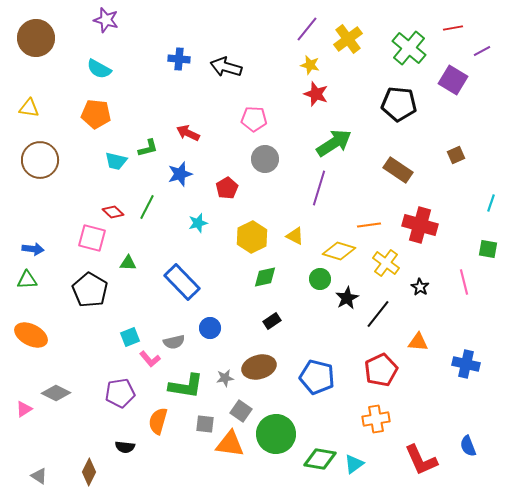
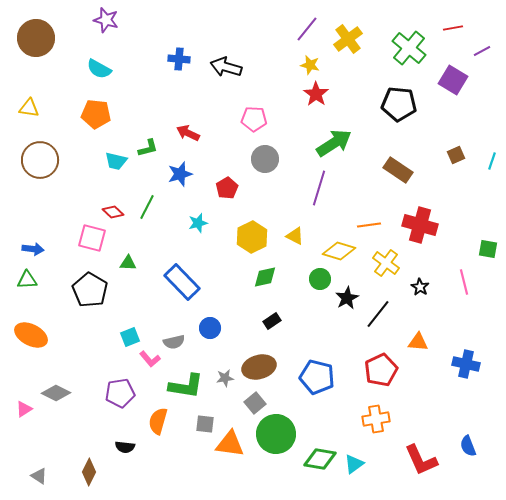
red star at (316, 94): rotated 15 degrees clockwise
cyan line at (491, 203): moved 1 px right, 42 px up
gray square at (241, 411): moved 14 px right, 8 px up; rotated 15 degrees clockwise
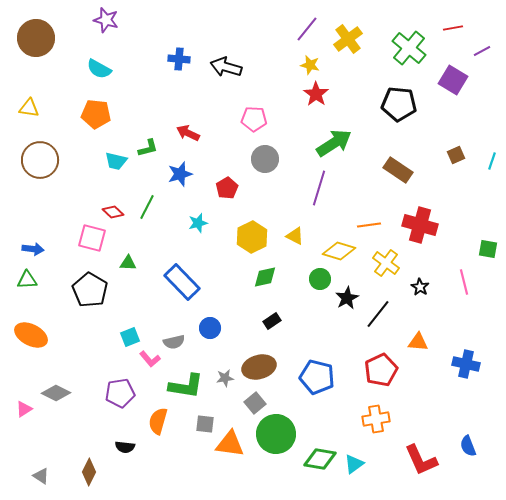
gray triangle at (39, 476): moved 2 px right
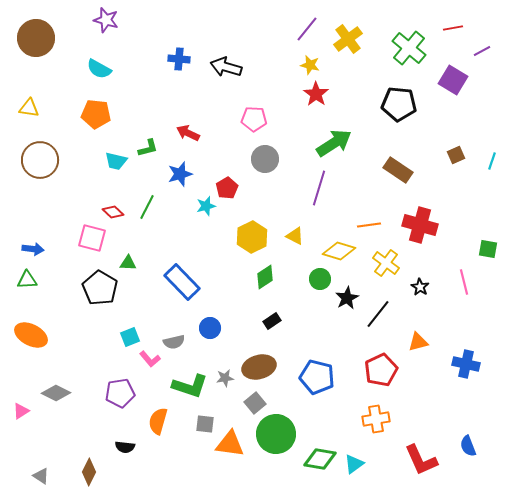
cyan star at (198, 223): moved 8 px right, 17 px up
green diamond at (265, 277): rotated 20 degrees counterclockwise
black pentagon at (90, 290): moved 10 px right, 2 px up
orange triangle at (418, 342): rotated 20 degrees counterclockwise
green L-shape at (186, 386): moved 4 px right; rotated 9 degrees clockwise
pink triangle at (24, 409): moved 3 px left, 2 px down
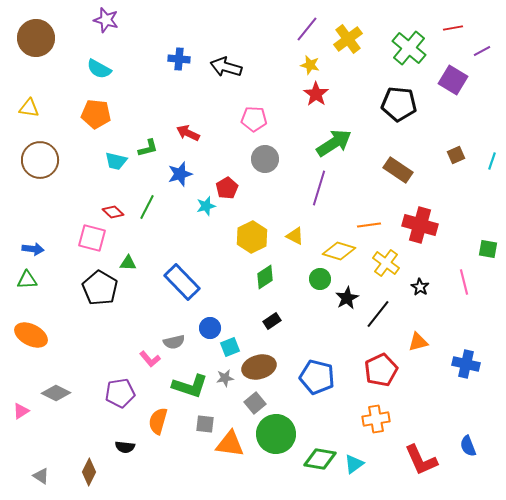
cyan square at (130, 337): moved 100 px right, 10 px down
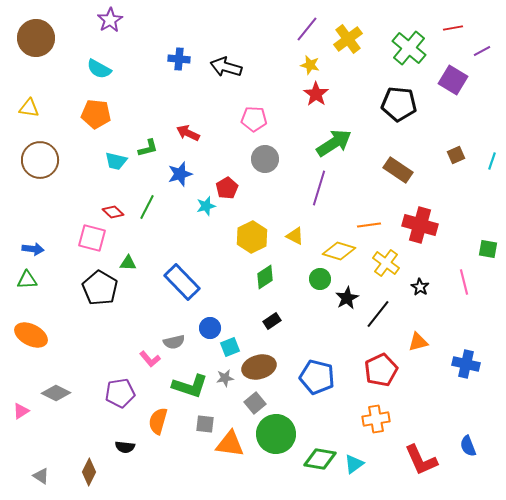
purple star at (106, 20): moved 4 px right; rotated 25 degrees clockwise
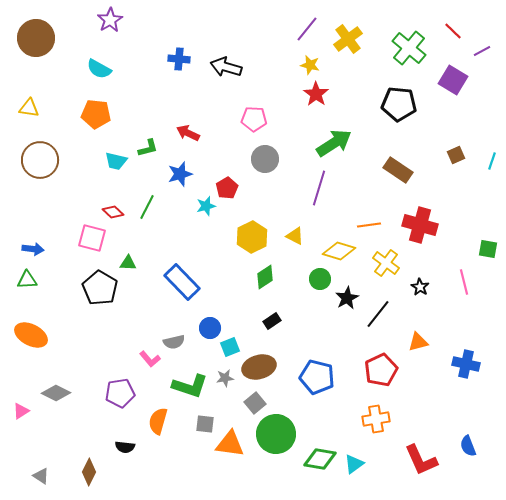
red line at (453, 28): moved 3 px down; rotated 54 degrees clockwise
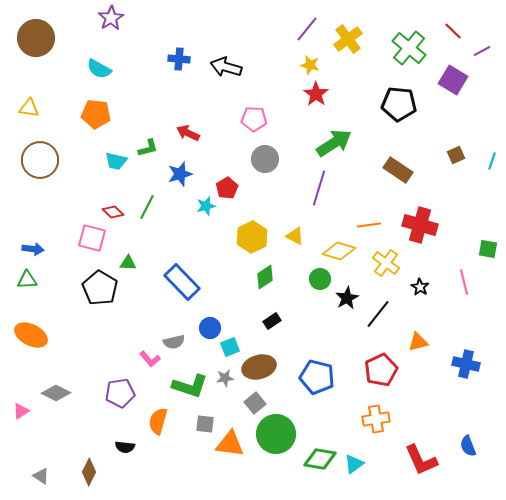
purple star at (110, 20): moved 1 px right, 2 px up
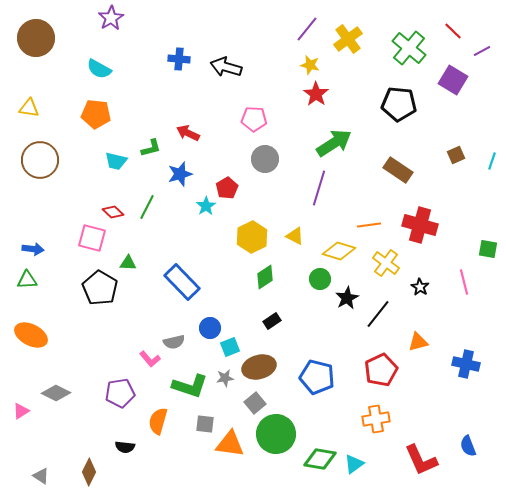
green L-shape at (148, 148): moved 3 px right
cyan star at (206, 206): rotated 18 degrees counterclockwise
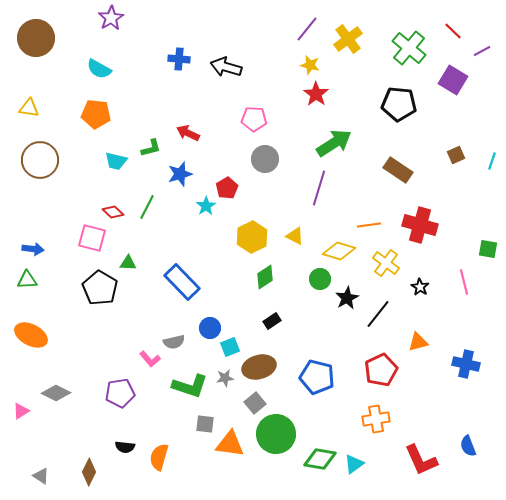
orange semicircle at (158, 421): moved 1 px right, 36 px down
